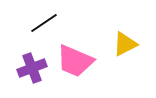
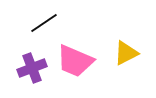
yellow triangle: moved 1 px right, 9 px down
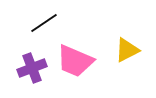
yellow triangle: moved 1 px right, 3 px up
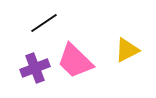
pink trapezoid: rotated 21 degrees clockwise
purple cross: moved 3 px right
